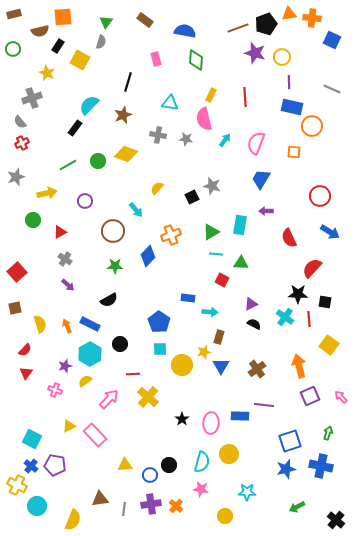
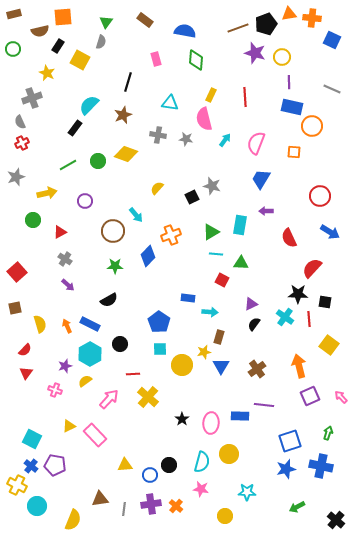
gray semicircle at (20, 122): rotated 16 degrees clockwise
cyan arrow at (136, 210): moved 5 px down
black semicircle at (254, 324): rotated 80 degrees counterclockwise
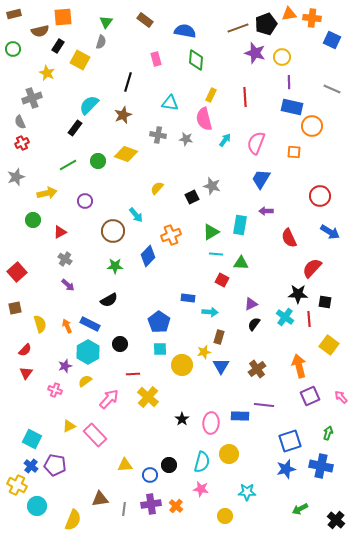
cyan hexagon at (90, 354): moved 2 px left, 2 px up
green arrow at (297, 507): moved 3 px right, 2 px down
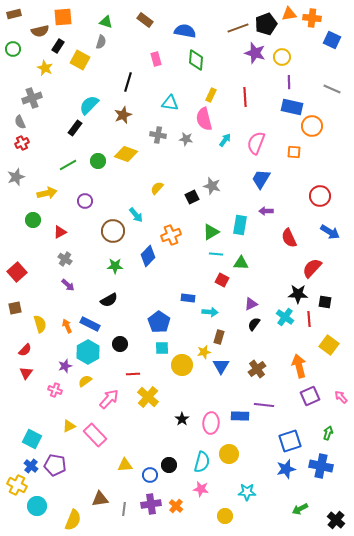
green triangle at (106, 22): rotated 48 degrees counterclockwise
yellow star at (47, 73): moved 2 px left, 5 px up
cyan square at (160, 349): moved 2 px right, 1 px up
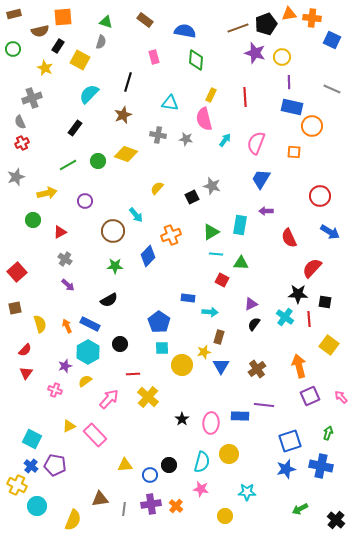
pink rectangle at (156, 59): moved 2 px left, 2 px up
cyan semicircle at (89, 105): moved 11 px up
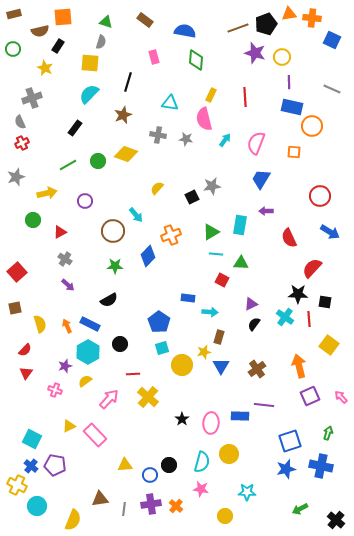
yellow square at (80, 60): moved 10 px right, 3 px down; rotated 24 degrees counterclockwise
gray star at (212, 186): rotated 24 degrees counterclockwise
cyan square at (162, 348): rotated 16 degrees counterclockwise
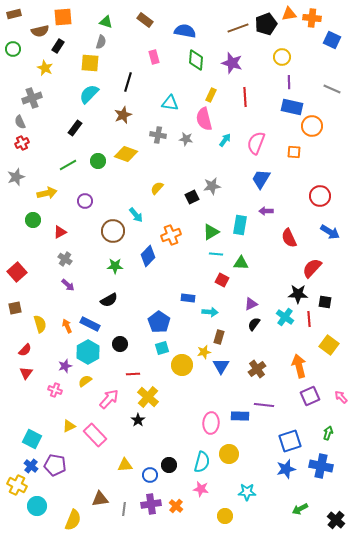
purple star at (255, 53): moved 23 px left, 10 px down
black star at (182, 419): moved 44 px left, 1 px down
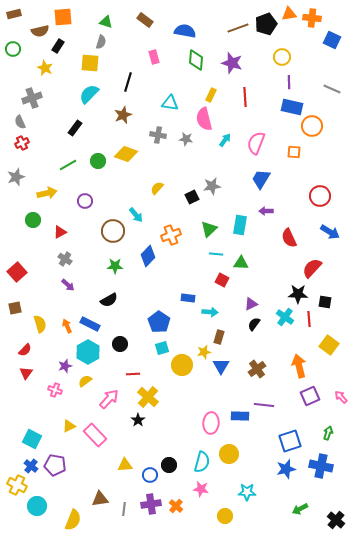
green triangle at (211, 232): moved 2 px left, 3 px up; rotated 12 degrees counterclockwise
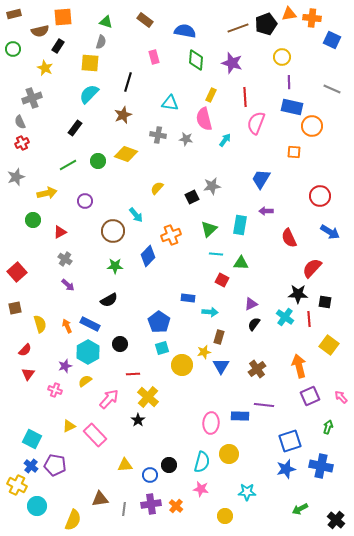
pink semicircle at (256, 143): moved 20 px up
red triangle at (26, 373): moved 2 px right, 1 px down
green arrow at (328, 433): moved 6 px up
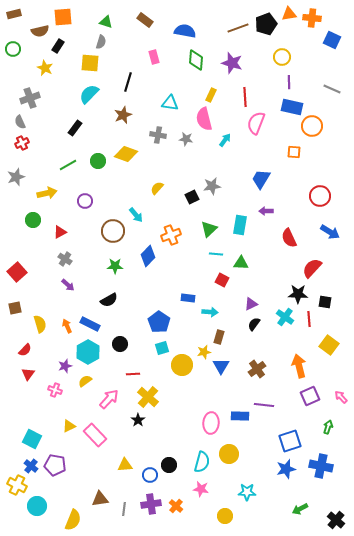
gray cross at (32, 98): moved 2 px left
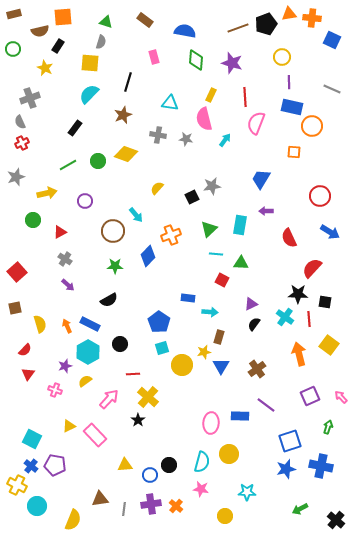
orange arrow at (299, 366): moved 12 px up
purple line at (264, 405): moved 2 px right; rotated 30 degrees clockwise
